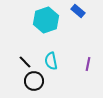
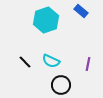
blue rectangle: moved 3 px right
cyan semicircle: rotated 54 degrees counterclockwise
black circle: moved 27 px right, 4 px down
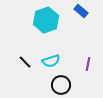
cyan semicircle: rotated 42 degrees counterclockwise
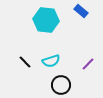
cyan hexagon: rotated 25 degrees clockwise
purple line: rotated 32 degrees clockwise
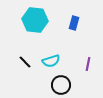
blue rectangle: moved 7 px left, 12 px down; rotated 64 degrees clockwise
cyan hexagon: moved 11 px left
purple line: rotated 32 degrees counterclockwise
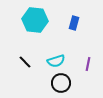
cyan semicircle: moved 5 px right
black circle: moved 2 px up
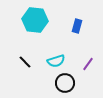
blue rectangle: moved 3 px right, 3 px down
purple line: rotated 24 degrees clockwise
black circle: moved 4 px right
